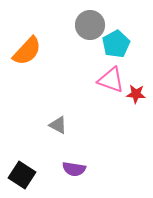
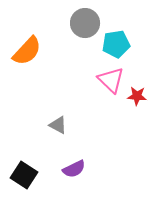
gray circle: moved 5 px left, 2 px up
cyan pentagon: rotated 20 degrees clockwise
pink triangle: rotated 24 degrees clockwise
red star: moved 1 px right, 2 px down
purple semicircle: rotated 35 degrees counterclockwise
black square: moved 2 px right
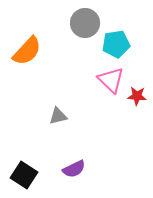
gray triangle: moved 9 px up; rotated 42 degrees counterclockwise
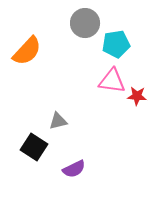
pink triangle: moved 1 px right, 1 px down; rotated 36 degrees counterclockwise
gray triangle: moved 5 px down
black square: moved 10 px right, 28 px up
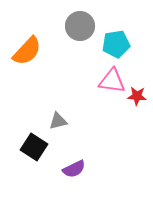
gray circle: moved 5 px left, 3 px down
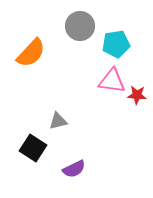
orange semicircle: moved 4 px right, 2 px down
red star: moved 1 px up
black square: moved 1 px left, 1 px down
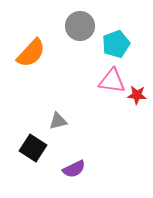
cyan pentagon: rotated 12 degrees counterclockwise
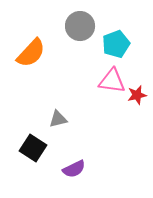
red star: rotated 18 degrees counterclockwise
gray triangle: moved 2 px up
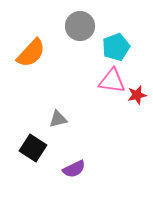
cyan pentagon: moved 3 px down
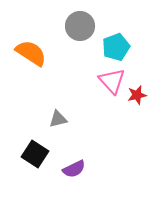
orange semicircle: rotated 100 degrees counterclockwise
pink triangle: rotated 40 degrees clockwise
black square: moved 2 px right, 6 px down
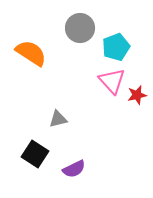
gray circle: moved 2 px down
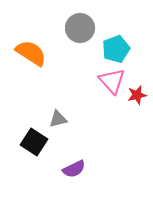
cyan pentagon: moved 2 px down
black square: moved 1 px left, 12 px up
